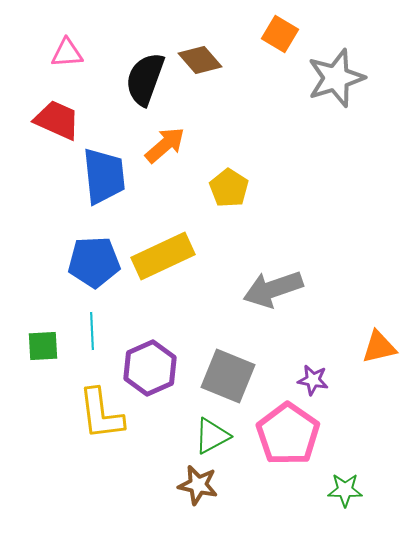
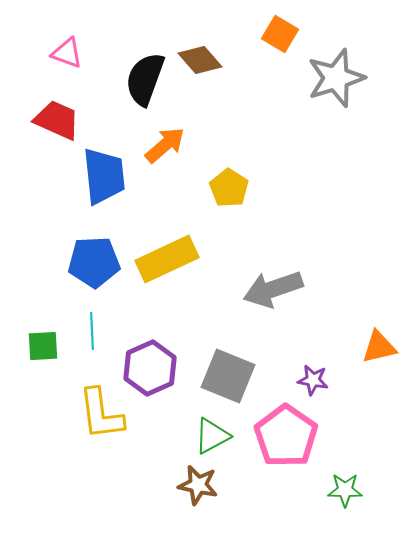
pink triangle: rotated 24 degrees clockwise
yellow rectangle: moved 4 px right, 3 px down
pink pentagon: moved 2 px left, 2 px down
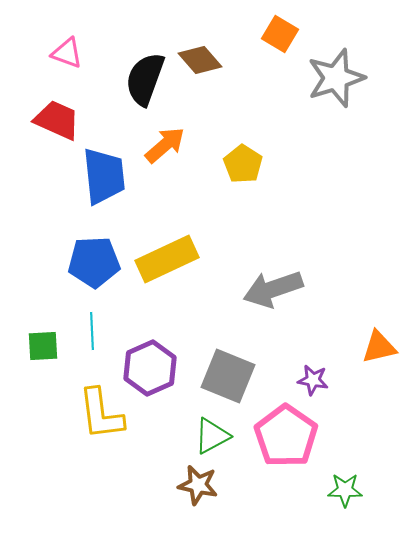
yellow pentagon: moved 14 px right, 24 px up
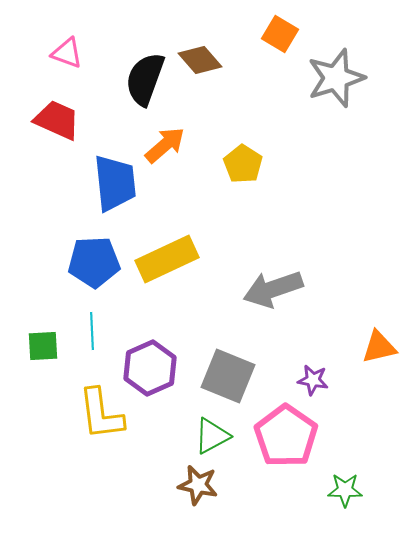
blue trapezoid: moved 11 px right, 7 px down
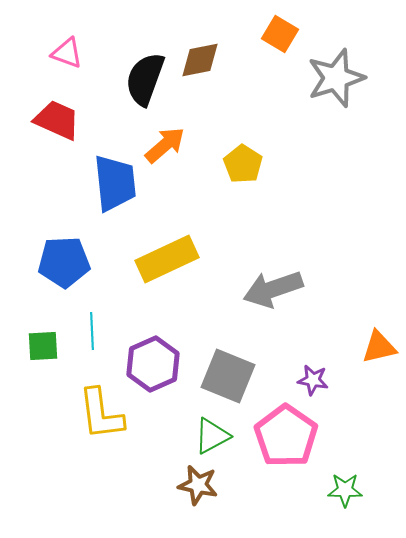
brown diamond: rotated 60 degrees counterclockwise
blue pentagon: moved 30 px left
purple hexagon: moved 3 px right, 4 px up
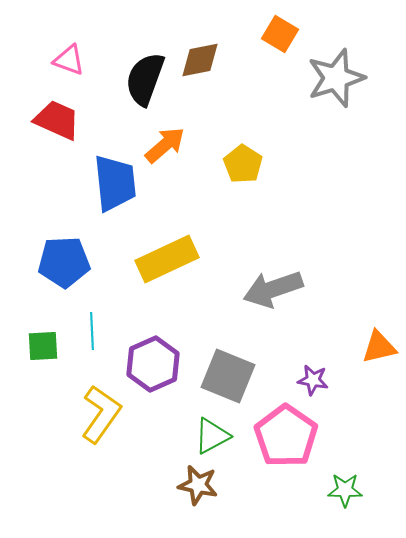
pink triangle: moved 2 px right, 7 px down
yellow L-shape: rotated 138 degrees counterclockwise
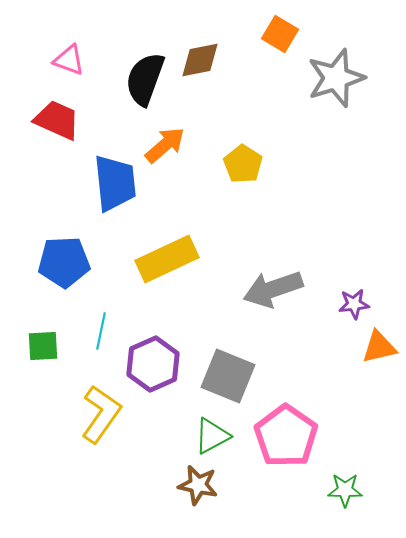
cyan line: moved 9 px right; rotated 15 degrees clockwise
purple star: moved 41 px right, 76 px up; rotated 16 degrees counterclockwise
